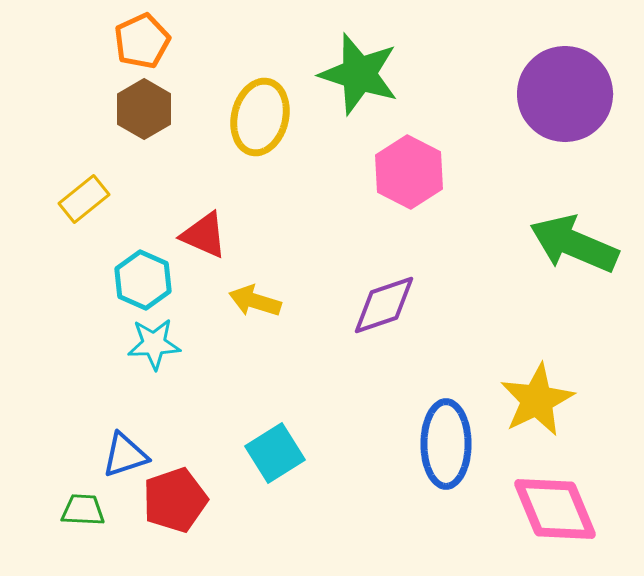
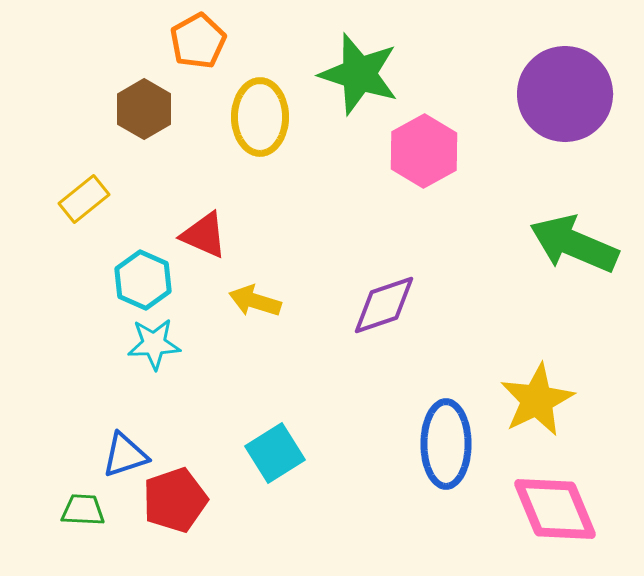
orange pentagon: moved 56 px right; rotated 4 degrees counterclockwise
yellow ellipse: rotated 14 degrees counterclockwise
pink hexagon: moved 15 px right, 21 px up; rotated 4 degrees clockwise
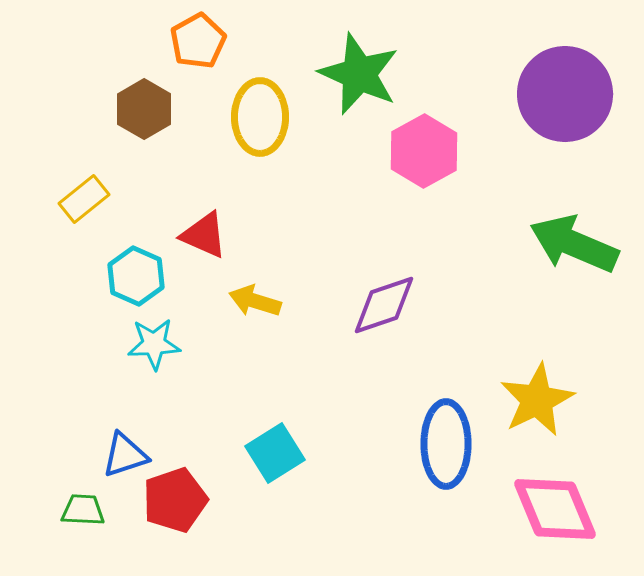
green star: rotated 6 degrees clockwise
cyan hexagon: moved 7 px left, 4 px up
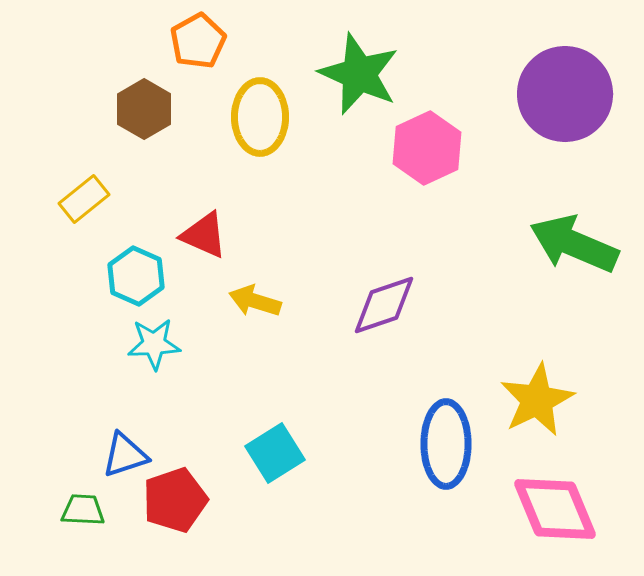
pink hexagon: moved 3 px right, 3 px up; rotated 4 degrees clockwise
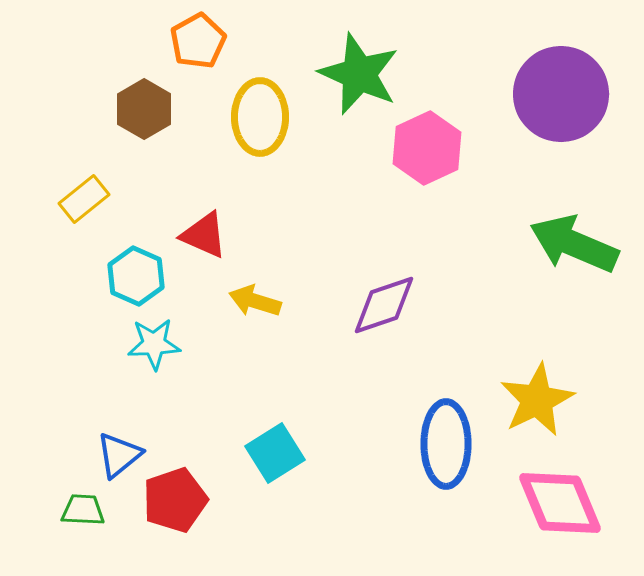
purple circle: moved 4 px left
blue triangle: moved 6 px left; rotated 21 degrees counterclockwise
pink diamond: moved 5 px right, 6 px up
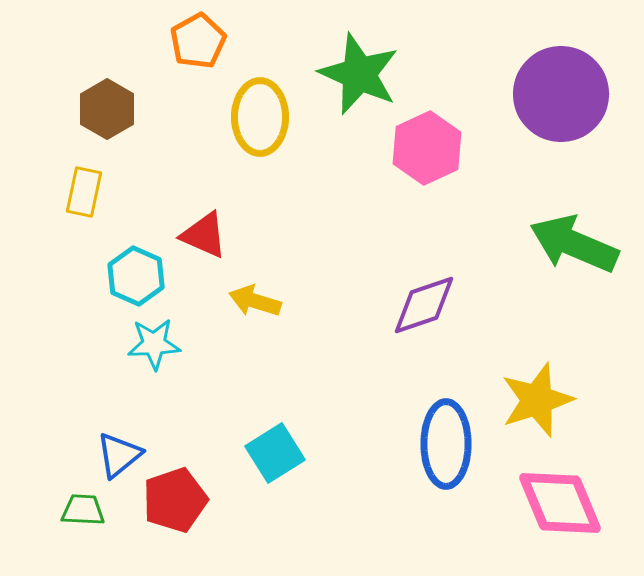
brown hexagon: moved 37 px left
yellow rectangle: moved 7 px up; rotated 39 degrees counterclockwise
purple diamond: moved 40 px right
yellow star: rotated 8 degrees clockwise
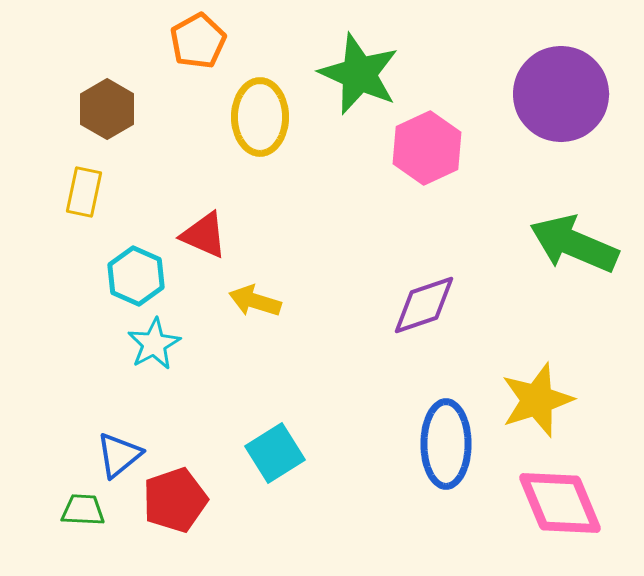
cyan star: rotated 26 degrees counterclockwise
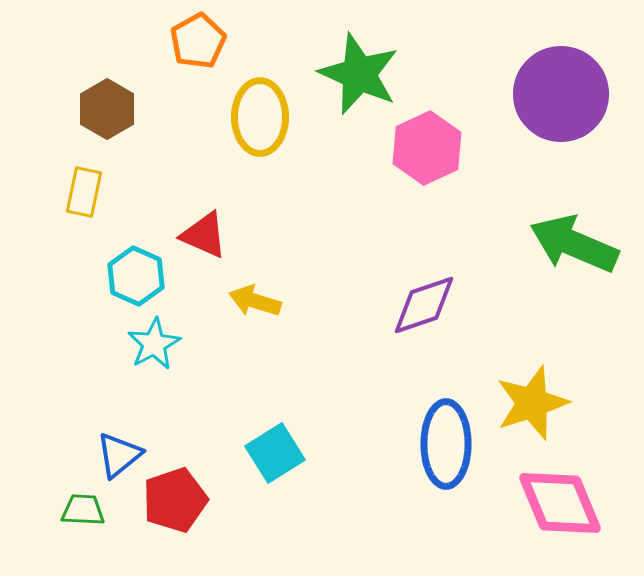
yellow star: moved 5 px left, 3 px down
